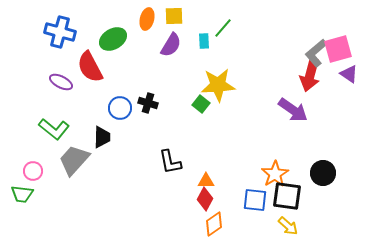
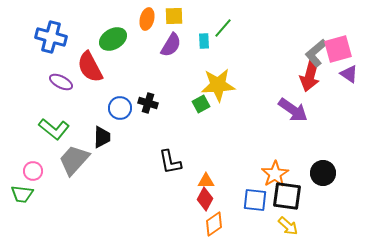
blue cross: moved 9 px left, 5 px down
green square: rotated 24 degrees clockwise
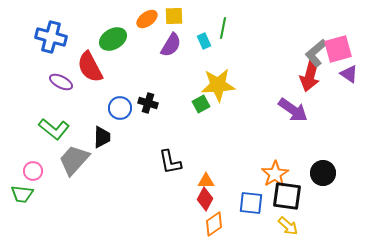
orange ellipse: rotated 40 degrees clockwise
green line: rotated 30 degrees counterclockwise
cyan rectangle: rotated 21 degrees counterclockwise
blue square: moved 4 px left, 3 px down
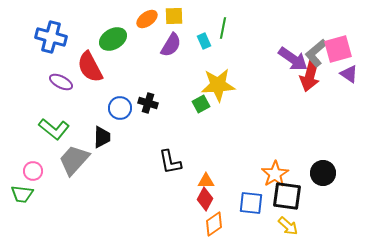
purple arrow: moved 51 px up
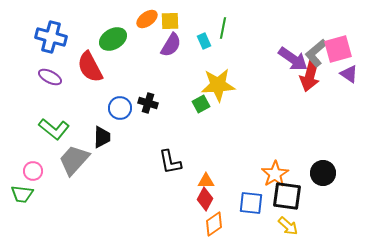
yellow square: moved 4 px left, 5 px down
purple ellipse: moved 11 px left, 5 px up
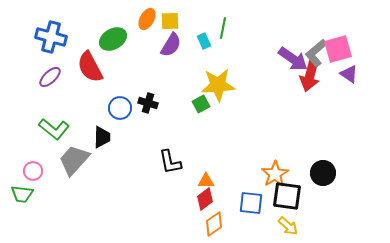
orange ellipse: rotated 25 degrees counterclockwise
purple ellipse: rotated 70 degrees counterclockwise
red diamond: rotated 25 degrees clockwise
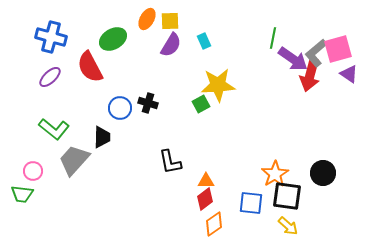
green line: moved 50 px right, 10 px down
